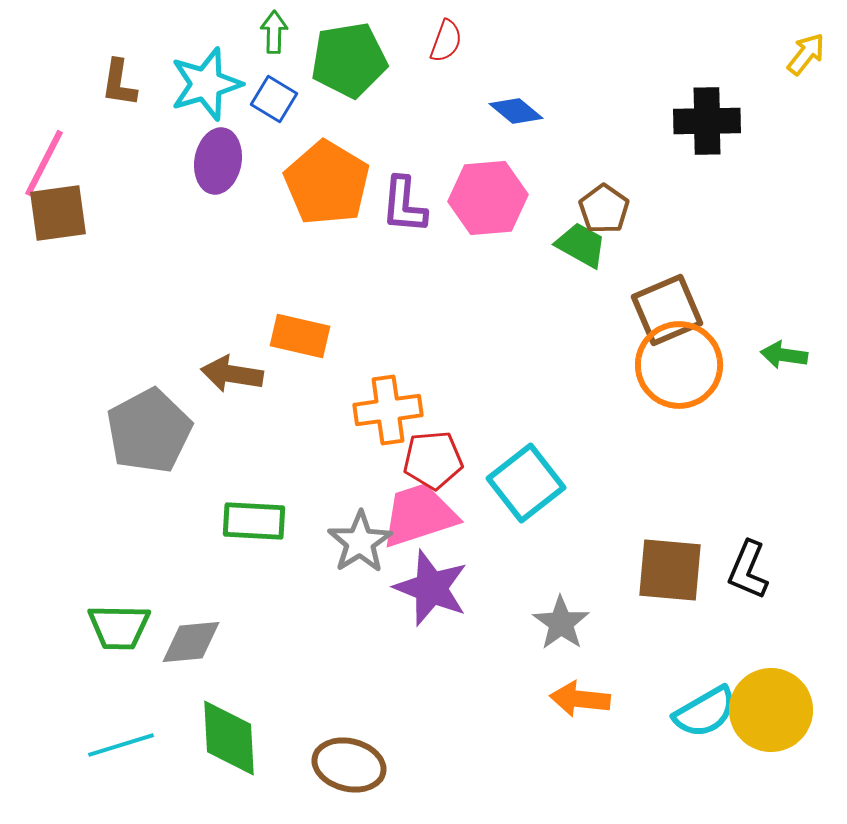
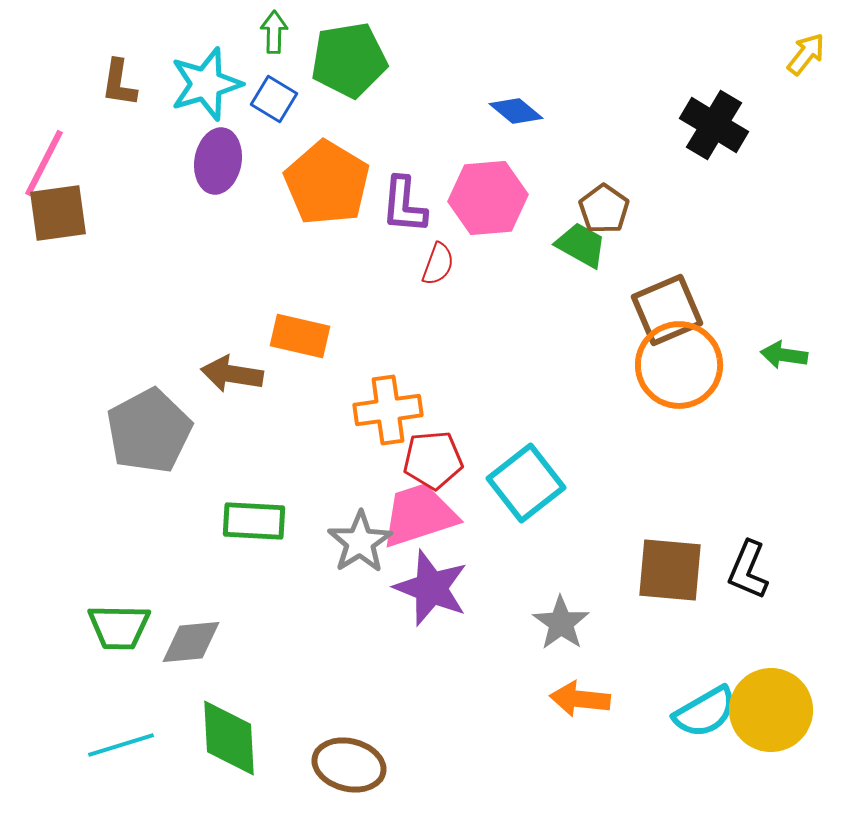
red semicircle at (446, 41): moved 8 px left, 223 px down
black cross at (707, 121): moved 7 px right, 4 px down; rotated 32 degrees clockwise
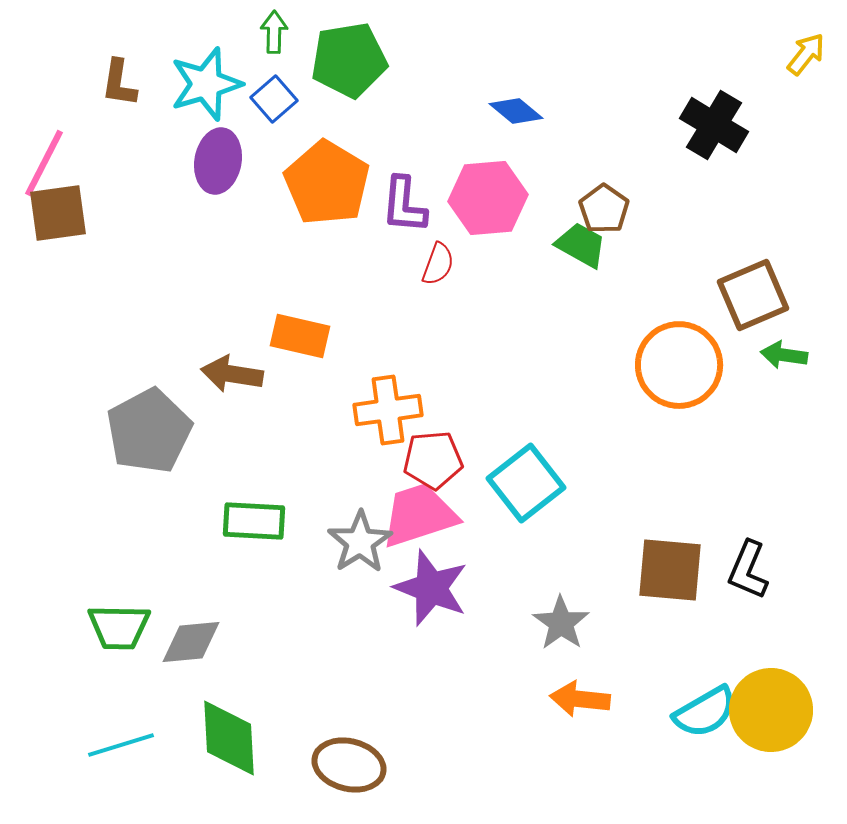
blue square at (274, 99): rotated 18 degrees clockwise
brown square at (667, 310): moved 86 px right, 15 px up
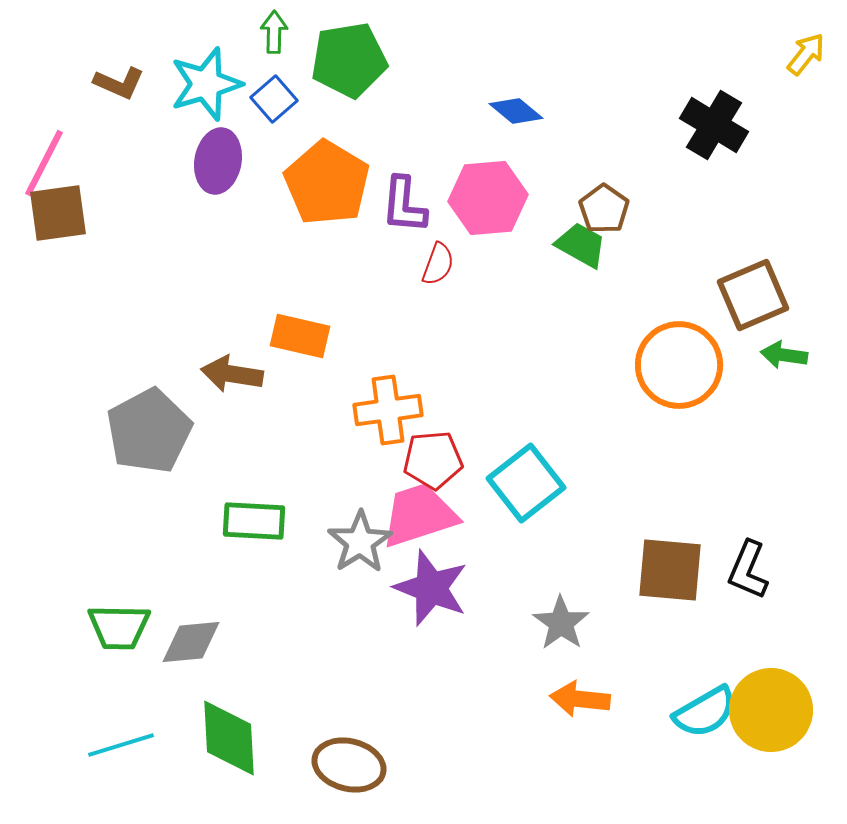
brown L-shape at (119, 83): rotated 75 degrees counterclockwise
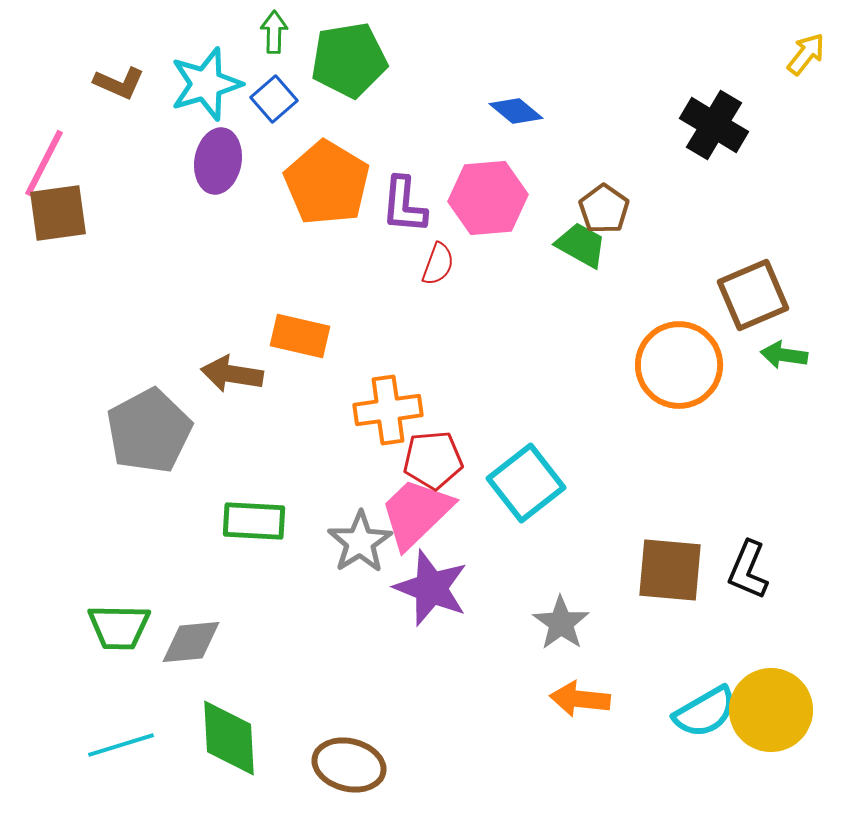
pink trapezoid at (419, 515): moved 3 px left, 2 px up; rotated 26 degrees counterclockwise
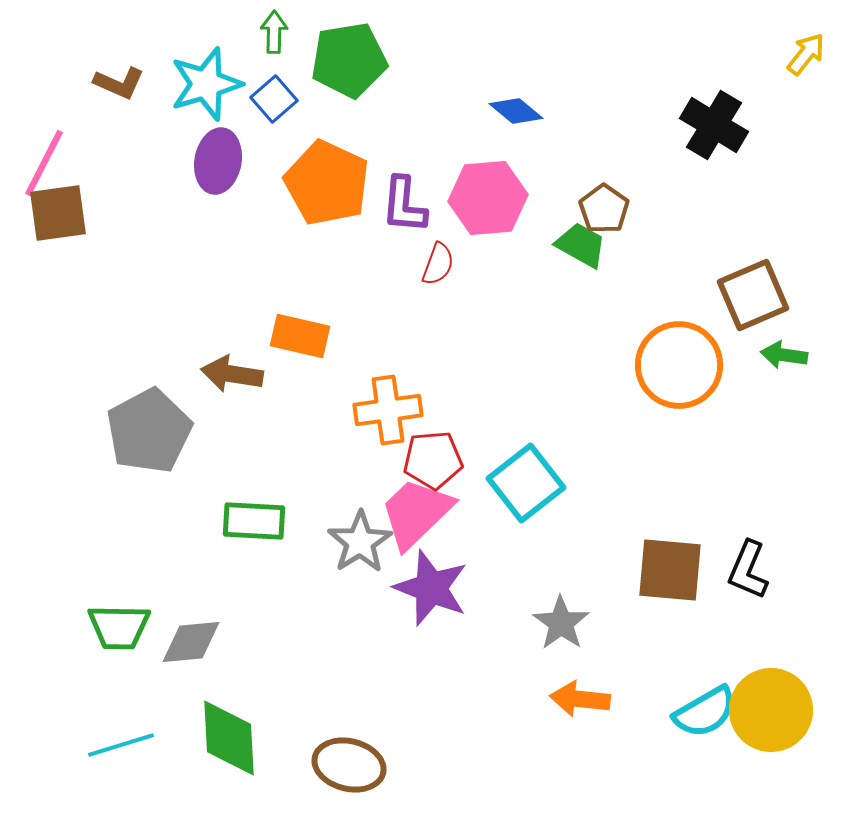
orange pentagon at (327, 183): rotated 6 degrees counterclockwise
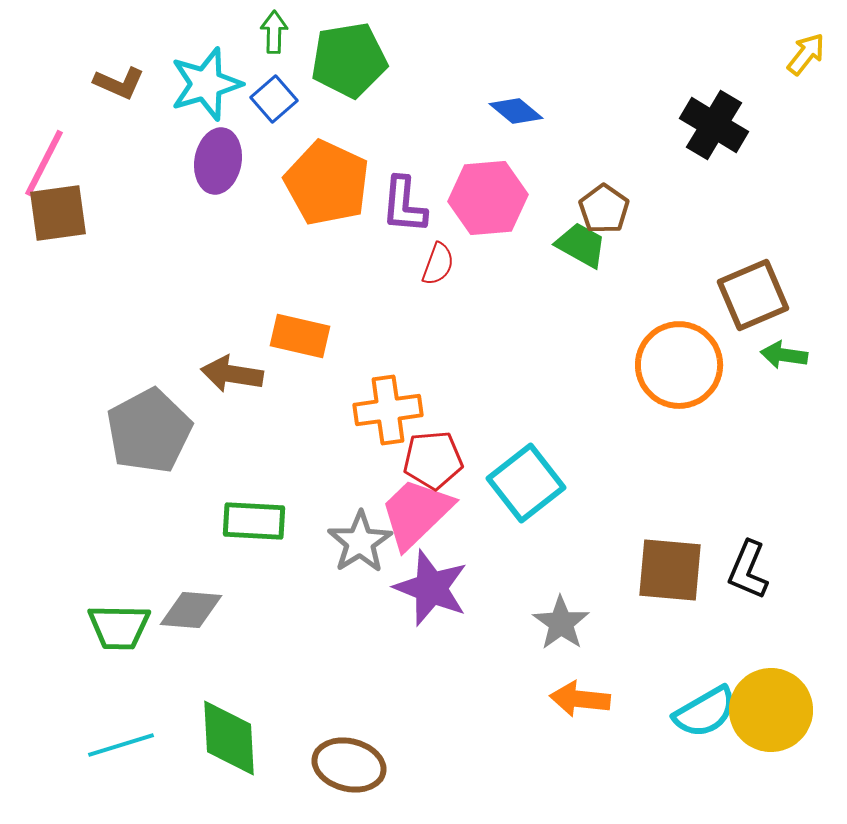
gray diamond at (191, 642): moved 32 px up; rotated 10 degrees clockwise
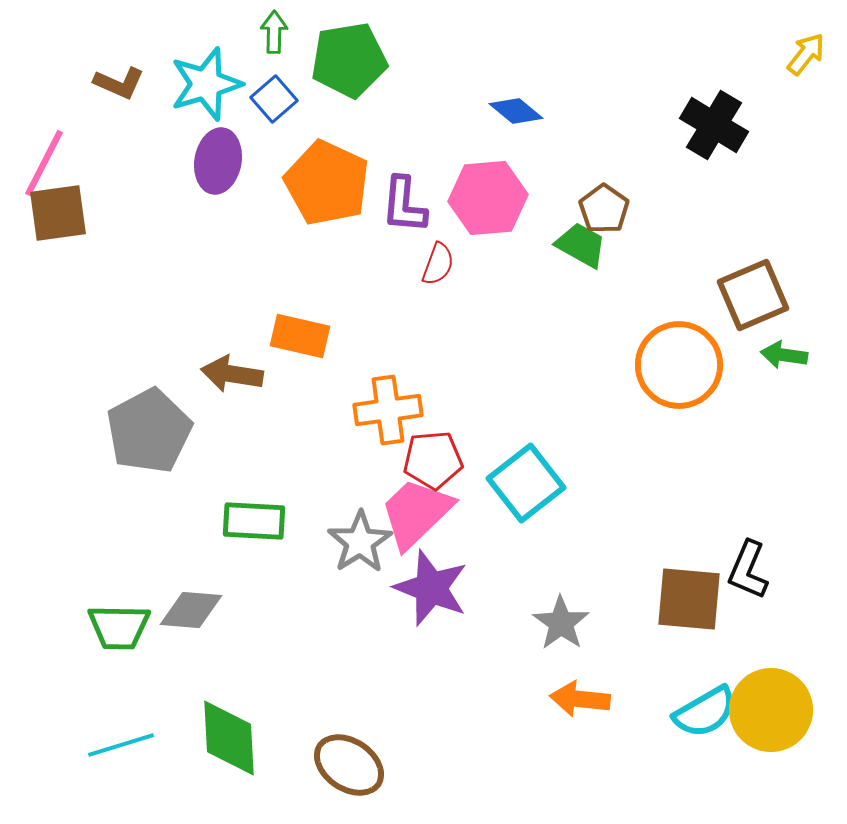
brown square at (670, 570): moved 19 px right, 29 px down
brown ellipse at (349, 765): rotated 20 degrees clockwise
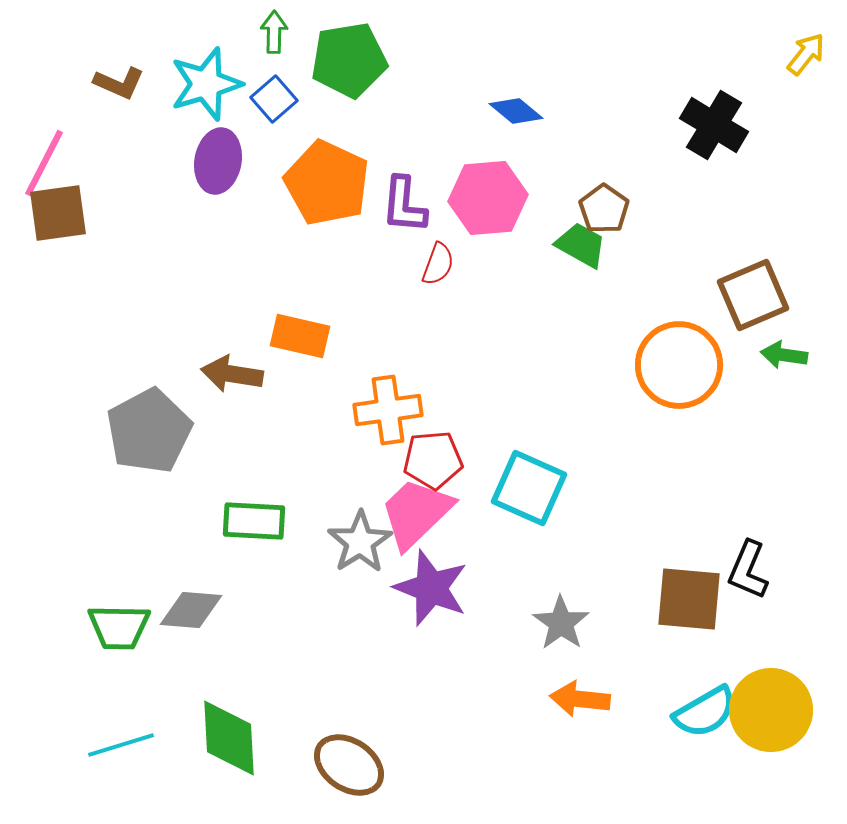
cyan square at (526, 483): moved 3 px right, 5 px down; rotated 28 degrees counterclockwise
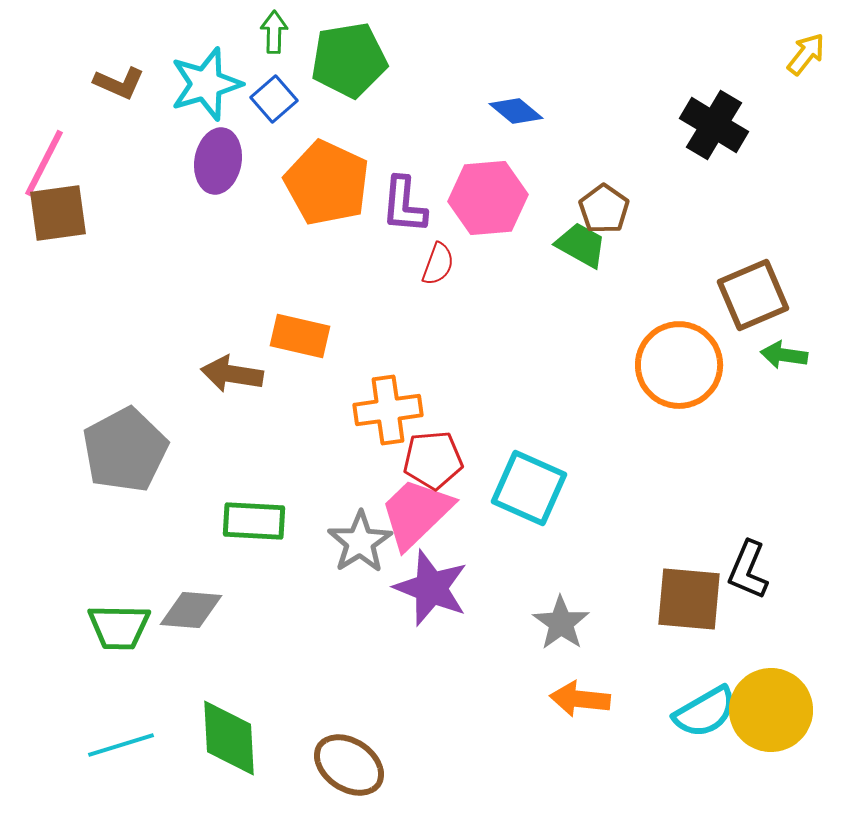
gray pentagon at (149, 431): moved 24 px left, 19 px down
